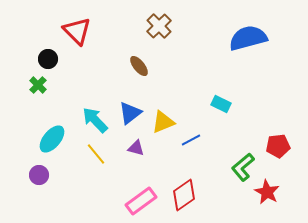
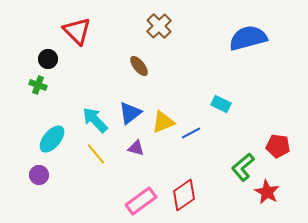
green cross: rotated 24 degrees counterclockwise
blue line: moved 7 px up
red pentagon: rotated 15 degrees clockwise
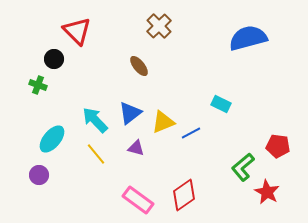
black circle: moved 6 px right
pink rectangle: moved 3 px left, 1 px up; rotated 72 degrees clockwise
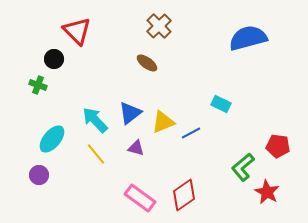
brown ellipse: moved 8 px right, 3 px up; rotated 15 degrees counterclockwise
pink rectangle: moved 2 px right, 2 px up
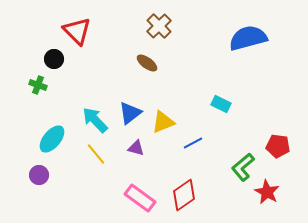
blue line: moved 2 px right, 10 px down
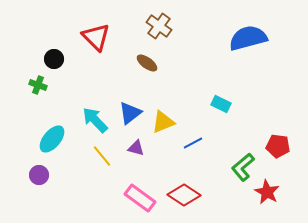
brown cross: rotated 10 degrees counterclockwise
red triangle: moved 19 px right, 6 px down
yellow line: moved 6 px right, 2 px down
red diamond: rotated 68 degrees clockwise
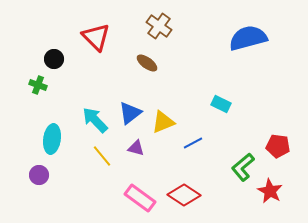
cyan ellipse: rotated 32 degrees counterclockwise
red star: moved 3 px right, 1 px up
